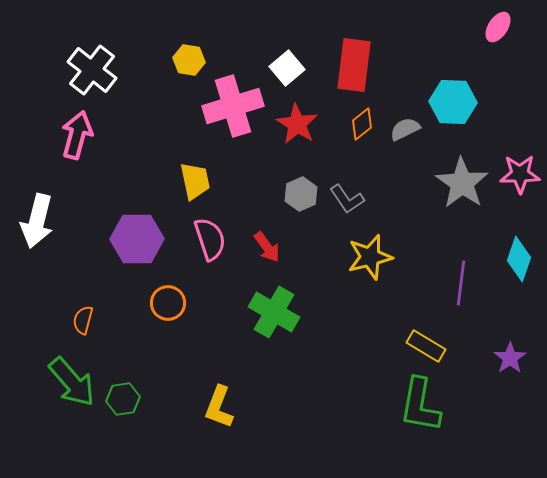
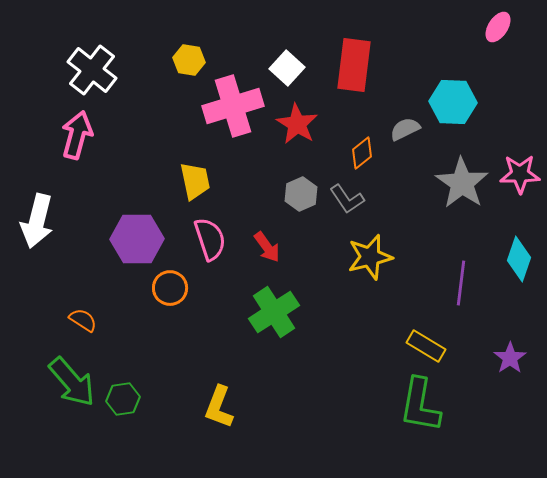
white square: rotated 8 degrees counterclockwise
orange diamond: moved 29 px down
orange circle: moved 2 px right, 15 px up
green cross: rotated 27 degrees clockwise
orange semicircle: rotated 108 degrees clockwise
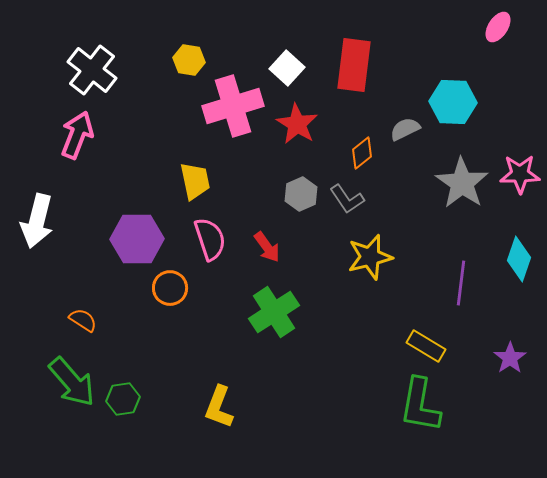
pink arrow: rotated 6 degrees clockwise
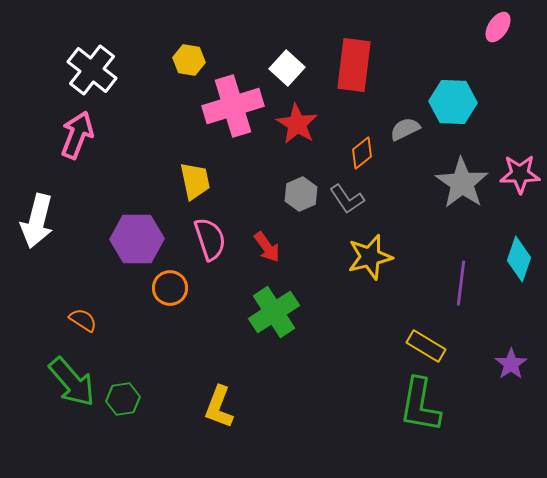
purple star: moved 1 px right, 6 px down
